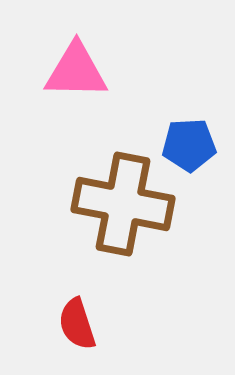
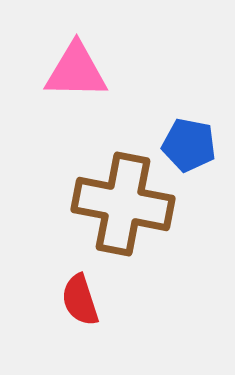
blue pentagon: rotated 14 degrees clockwise
red semicircle: moved 3 px right, 24 px up
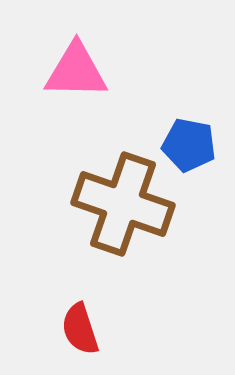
brown cross: rotated 8 degrees clockwise
red semicircle: moved 29 px down
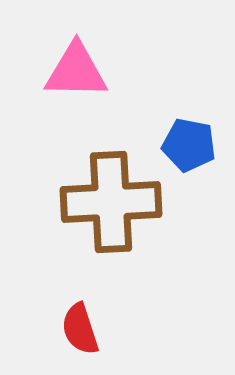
brown cross: moved 12 px left, 2 px up; rotated 22 degrees counterclockwise
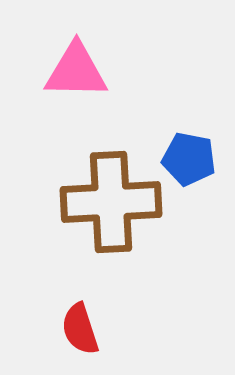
blue pentagon: moved 14 px down
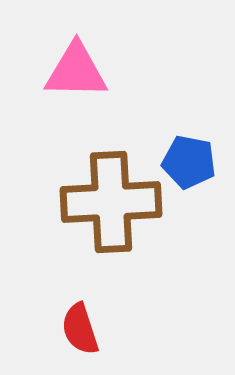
blue pentagon: moved 3 px down
